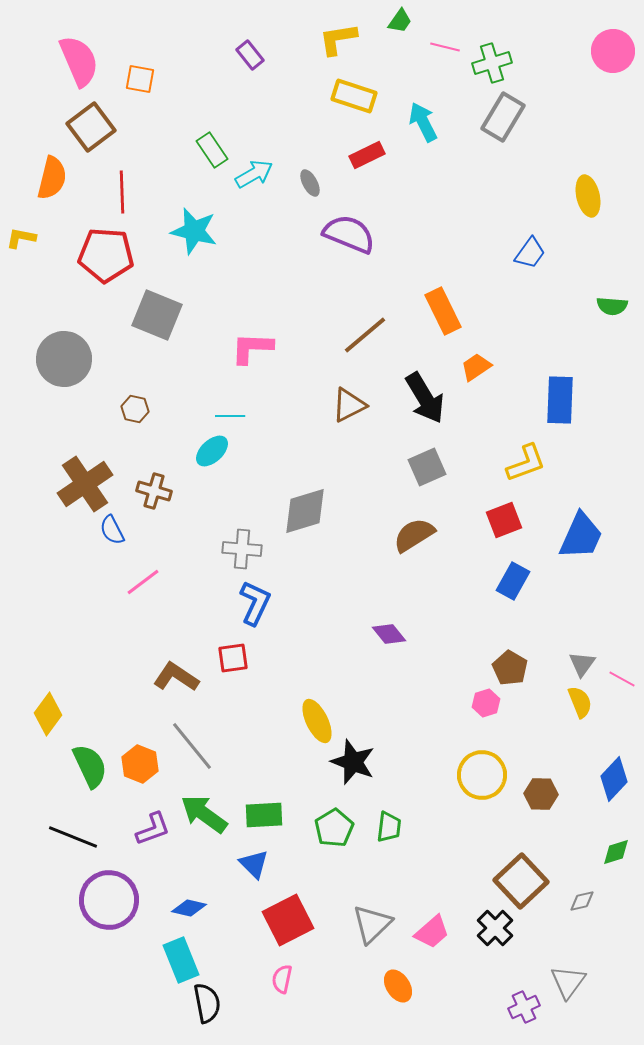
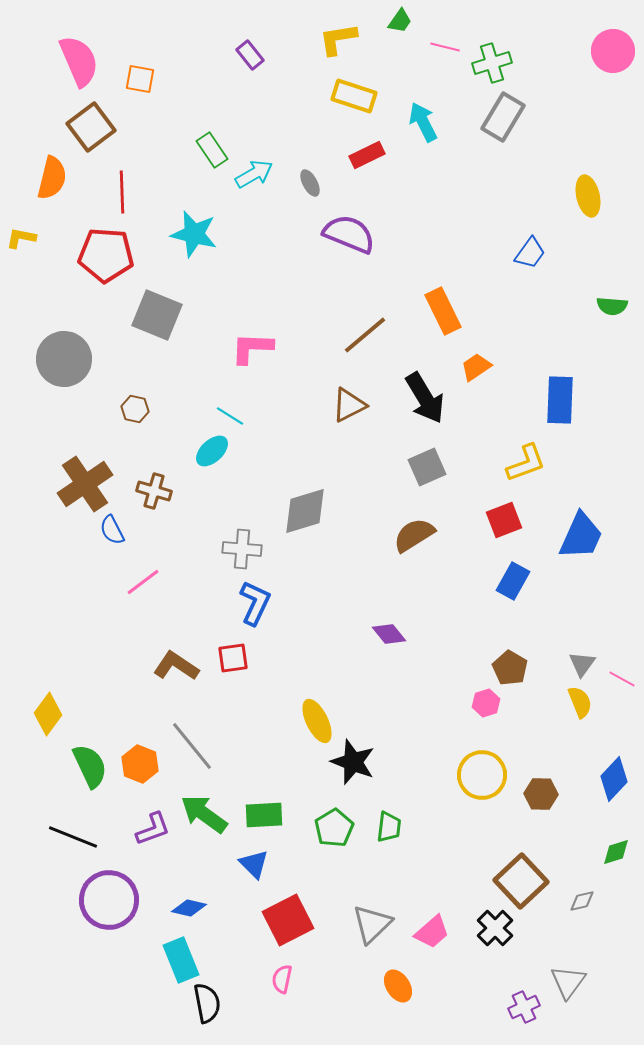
cyan star at (194, 231): moved 3 px down
cyan line at (230, 416): rotated 32 degrees clockwise
brown L-shape at (176, 677): moved 11 px up
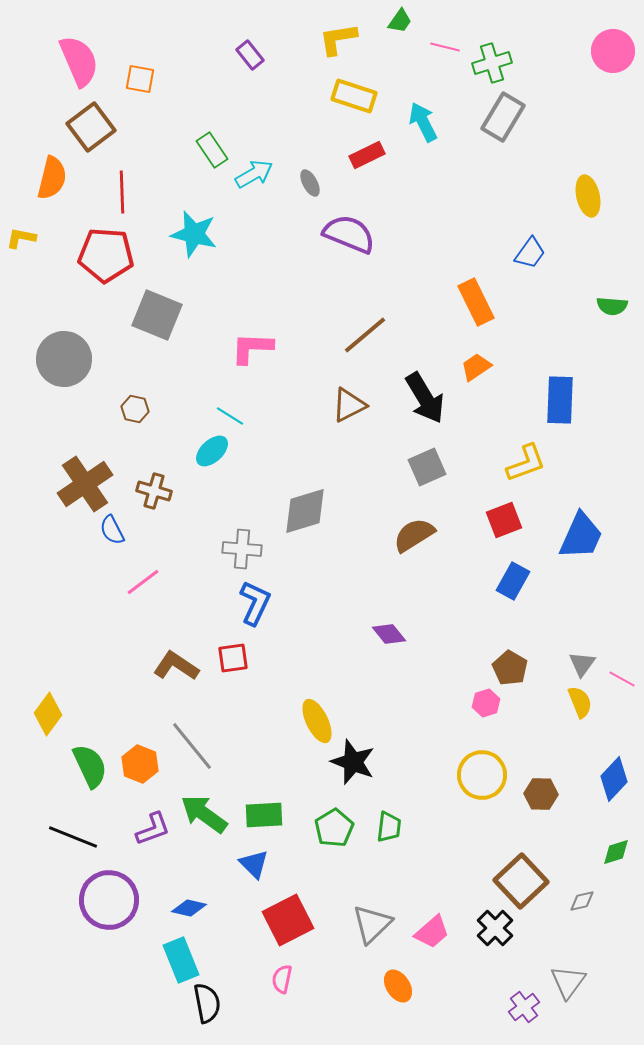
orange rectangle at (443, 311): moved 33 px right, 9 px up
purple cross at (524, 1007): rotated 12 degrees counterclockwise
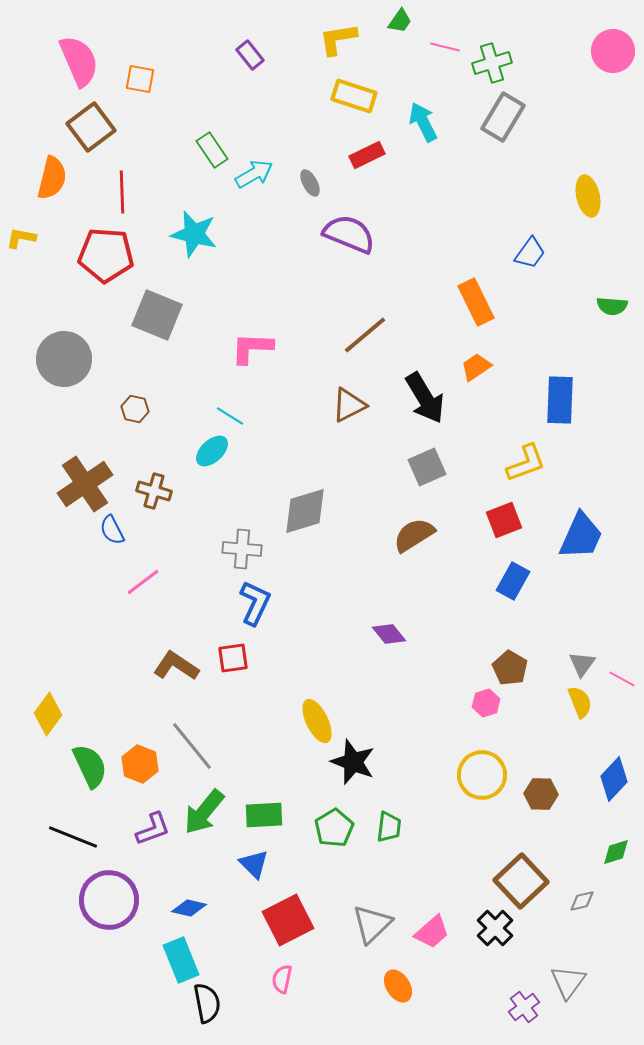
green arrow at (204, 814): moved 2 px up; rotated 87 degrees counterclockwise
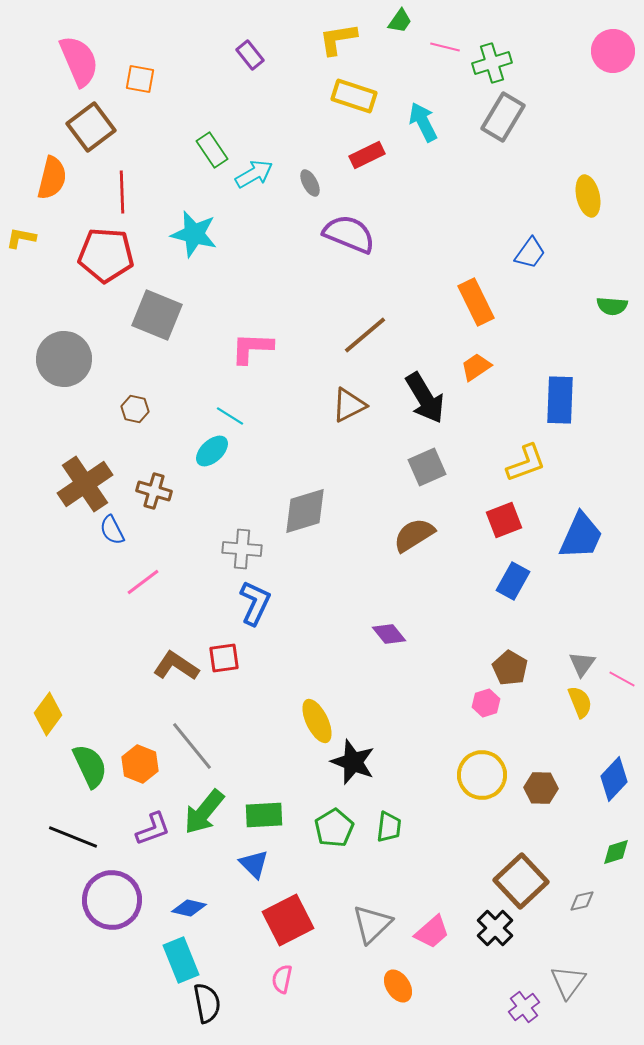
red square at (233, 658): moved 9 px left
brown hexagon at (541, 794): moved 6 px up
purple circle at (109, 900): moved 3 px right
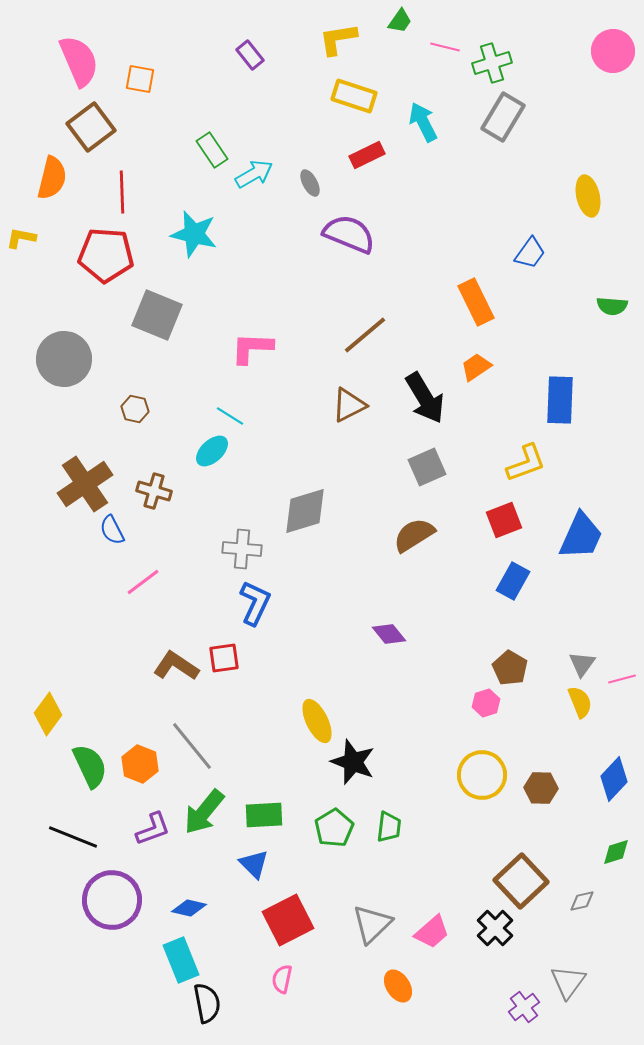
pink line at (622, 679): rotated 44 degrees counterclockwise
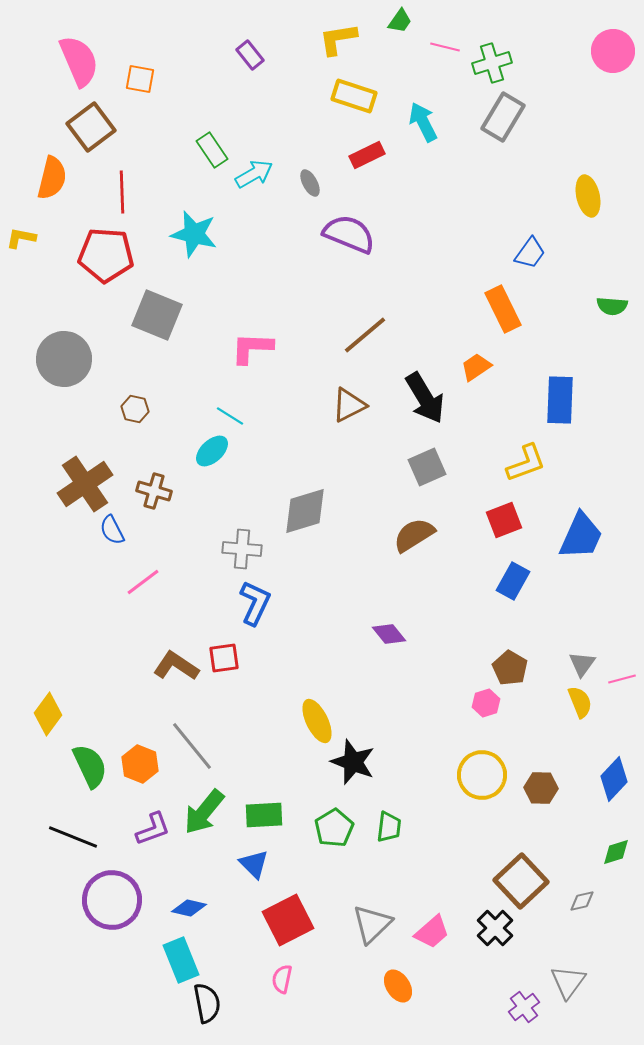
orange rectangle at (476, 302): moved 27 px right, 7 px down
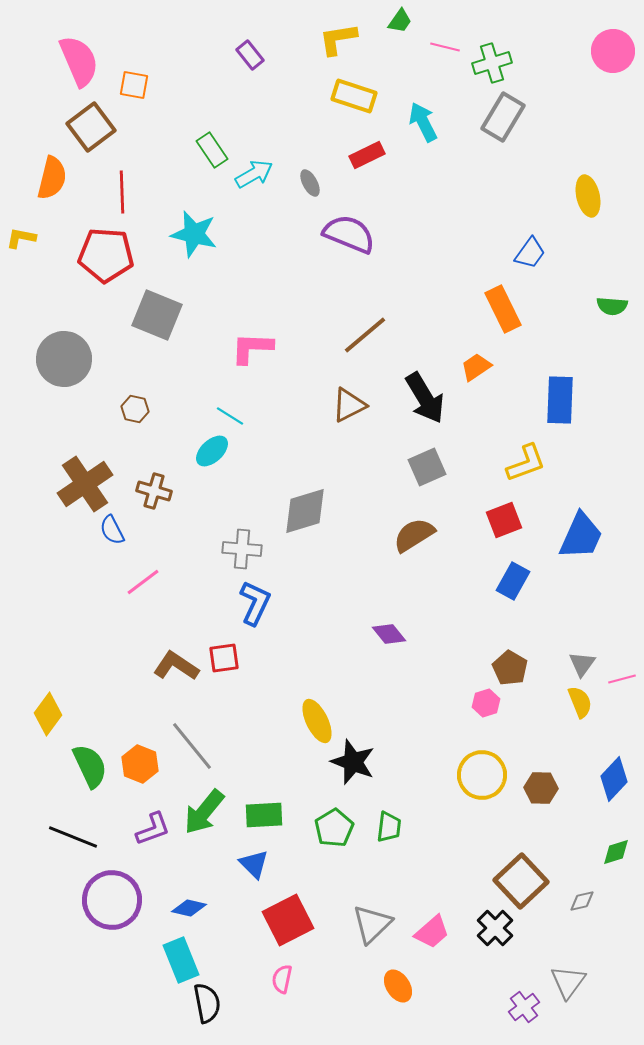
orange square at (140, 79): moved 6 px left, 6 px down
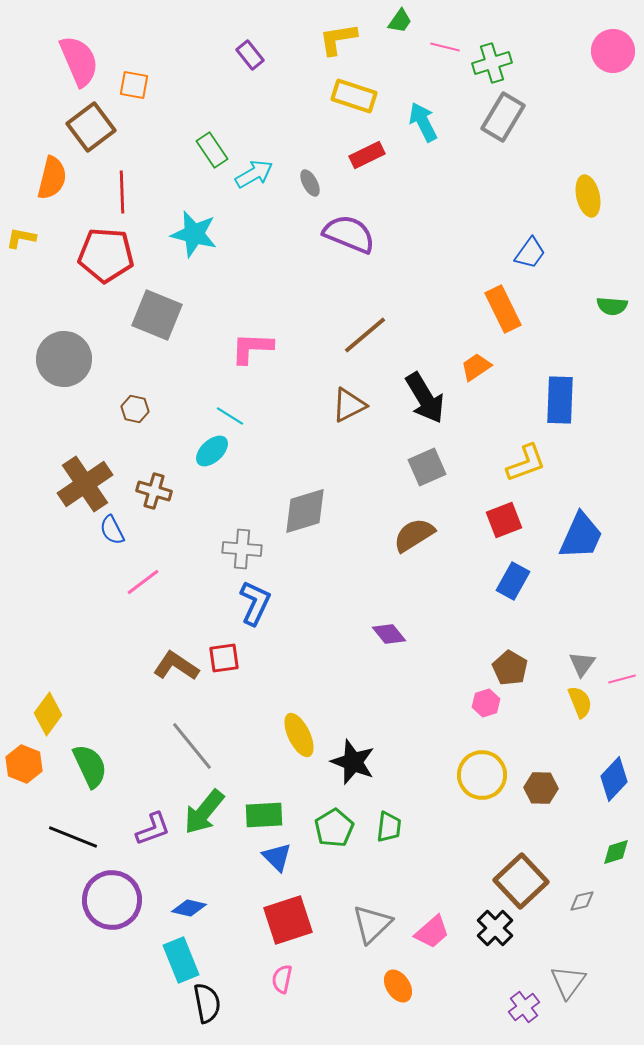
yellow ellipse at (317, 721): moved 18 px left, 14 px down
orange hexagon at (140, 764): moved 116 px left
blue triangle at (254, 864): moved 23 px right, 7 px up
red square at (288, 920): rotated 9 degrees clockwise
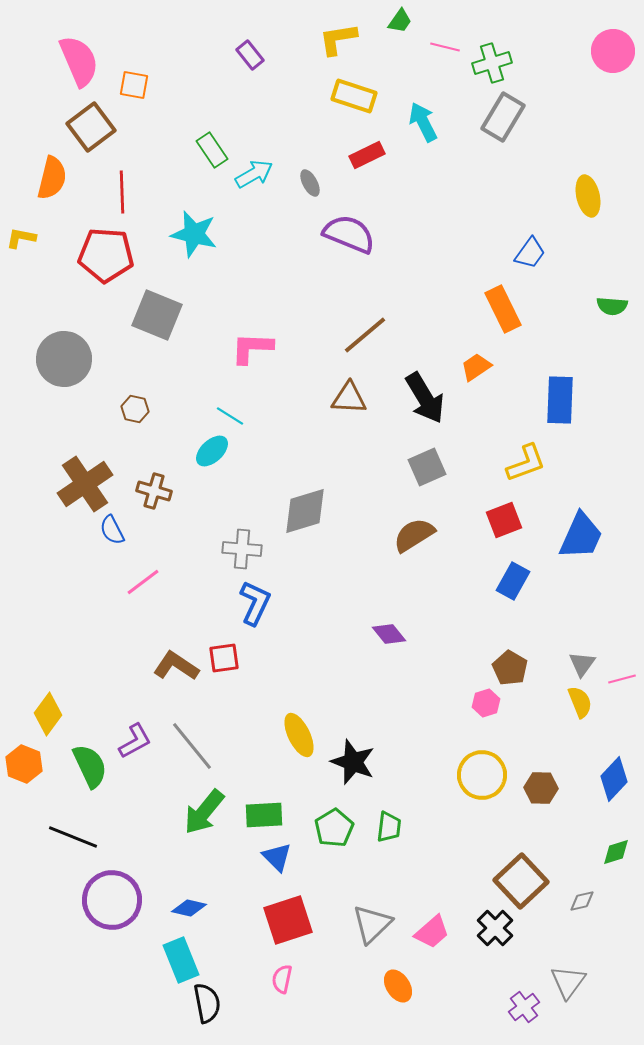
brown triangle at (349, 405): moved 7 px up; rotated 30 degrees clockwise
purple L-shape at (153, 829): moved 18 px left, 88 px up; rotated 9 degrees counterclockwise
